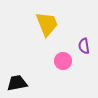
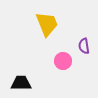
black trapezoid: moved 4 px right; rotated 10 degrees clockwise
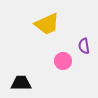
yellow trapezoid: rotated 88 degrees clockwise
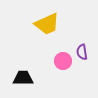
purple semicircle: moved 2 px left, 6 px down
black trapezoid: moved 2 px right, 5 px up
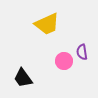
pink circle: moved 1 px right
black trapezoid: rotated 125 degrees counterclockwise
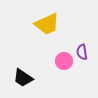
black trapezoid: rotated 20 degrees counterclockwise
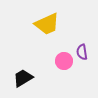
black trapezoid: rotated 115 degrees clockwise
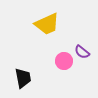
purple semicircle: rotated 42 degrees counterclockwise
black trapezoid: rotated 110 degrees clockwise
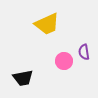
purple semicircle: moved 2 px right; rotated 42 degrees clockwise
black trapezoid: rotated 90 degrees clockwise
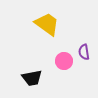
yellow trapezoid: rotated 120 degrees counterclockwise
black trapezoid: moved 9 px right
